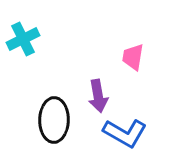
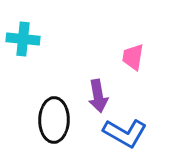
cyan cross: rotated 32 degrees clockwise
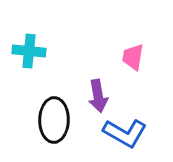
cyan cross: moved 6 px right, 12 px down
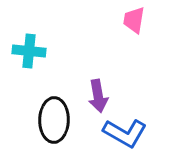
pink trapezoid: moved 1 px right, 37 px up
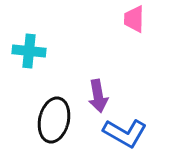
pink trapezoid: moved 1 px up; rotated 8 degrees counterclockwise
black ellipse: rotated 12 degrees clockwise
